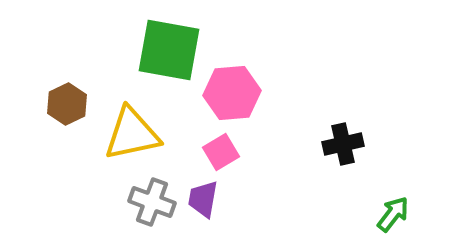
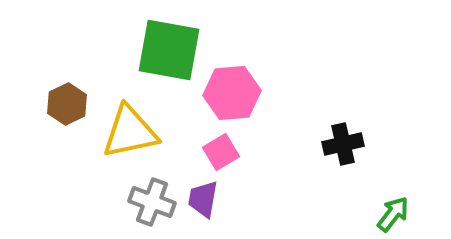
yellow triangle: moved 2 px left, 2 px up
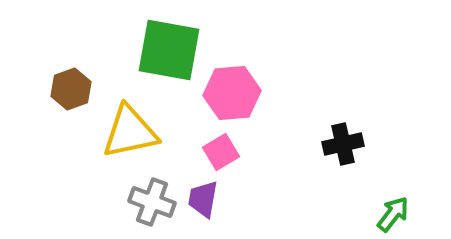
brown hexagon: moved 4 px right, 15 px up; rotated 6 degrees clockwise
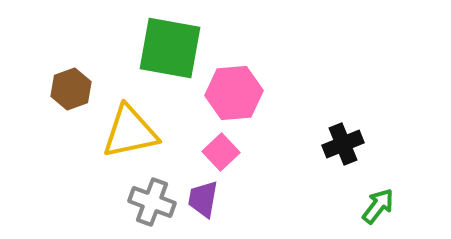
green square: moved 1 px right, 2 px up
pink hexagon: moved 2 px right
black cross: rotated 9 degrees counterclockwise
pink square: rotated 12 degrees counterclockwise
green arrow: moved 15 px left, 8 px up
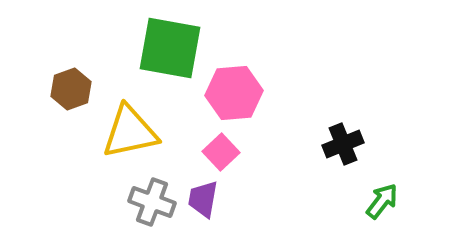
green arrow: moved 4 px right, 5 px up
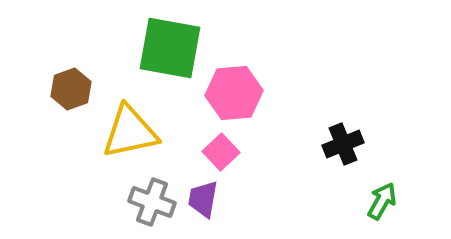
green arrow: rotated 9 degrees counterclockwise
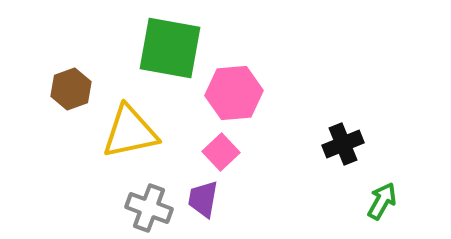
gray cross: moved 3 px left, 6 px down
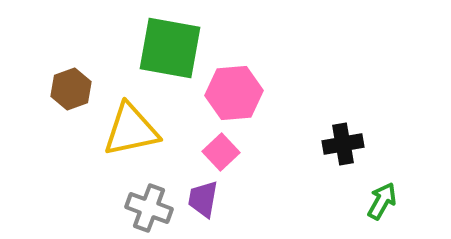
yellow triangle: moved 1 px right, 2 px up
black cross: rotated 12 degrees clockwise
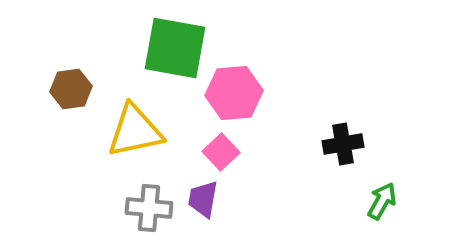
green square: moved 5 px right
brown hexagon: rotated 12 degrees clockwise
yellow triangle: moved 4 px right, 1 px down
gray cross: rotated 15 degrees counterclockwise
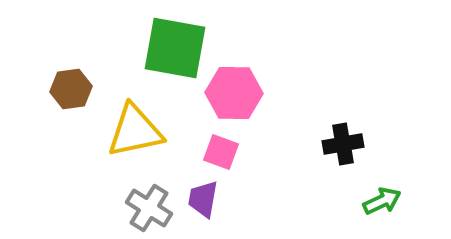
pink hexagon: rotated 6 degrees clockwise
pink square: rotated 27 degrees counterclockwise
green arrow: rotated 36 degrees clockwise
gray cross: rotated 27 degrees clockwise
